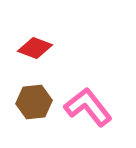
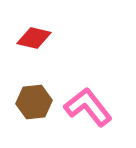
red diamond: moved 1 px left, 10 px up; rotated 8 degrees counterclockwise
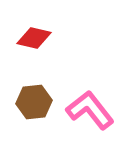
pink L-shape: moved 2 px right, 3 px down
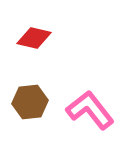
brown hexagon: moved 4 px left
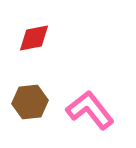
red diamond: rotated 24 degrees counterclockwise
